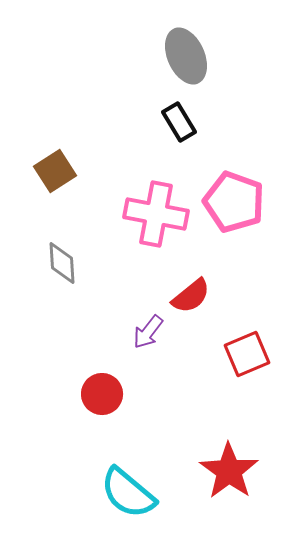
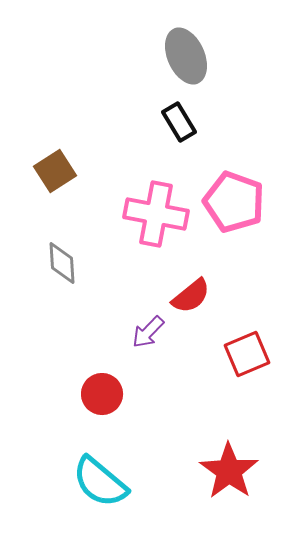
purple arrow: rotated 6 degrees clockwise
cyan semicircle: moved 28 px left, 11 px up
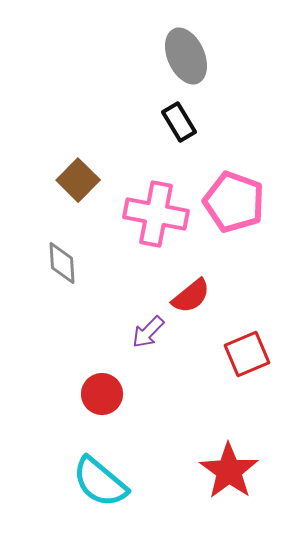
brown square: moved 23 px right, 9 px down; rotated 12 degrees counterclockwise
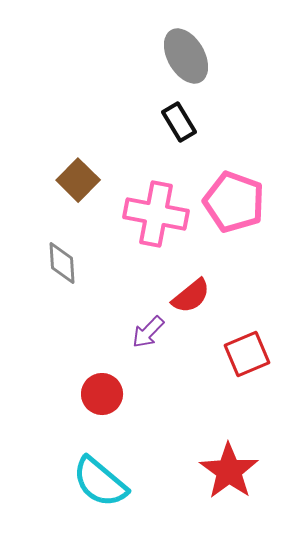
gray ellipse: rotated 6 degrees counterclockwise
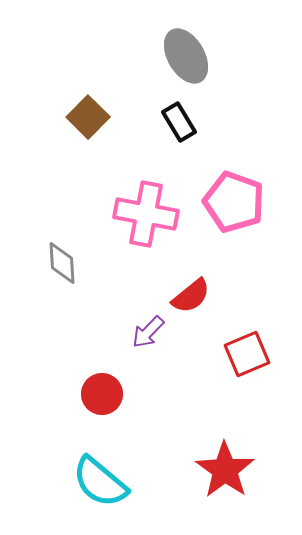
brown square: moved 10 px right, 63 px up
pink cross: moved 10 px left
red star: moved 4 px left, 1 px up
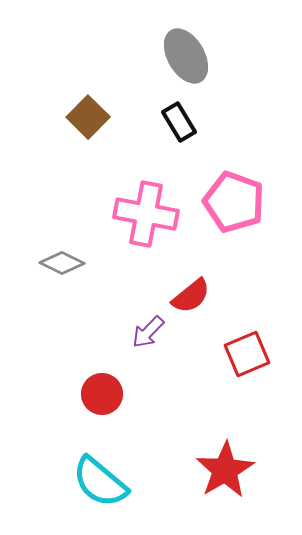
gray diamond: rotated 60 degrees counterclockwise
red star: rotated 6 degrees clockwise
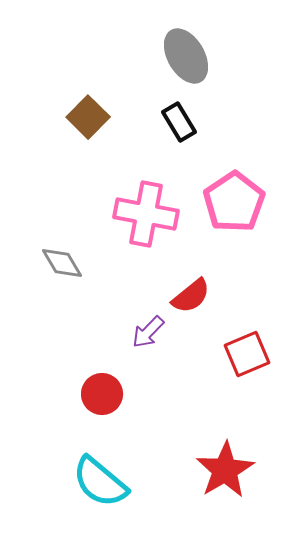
pink pentagon: rotated 18 degrees clockwise
gray diamond: rotated 33 degrees clockwise
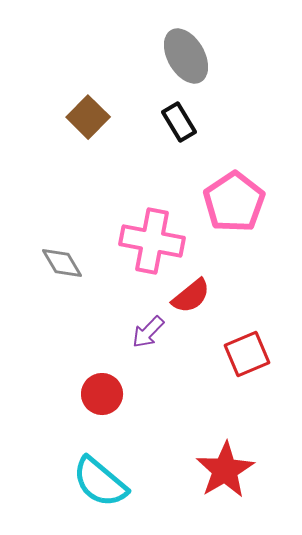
pink cross: moved 6 px right, 27 px down
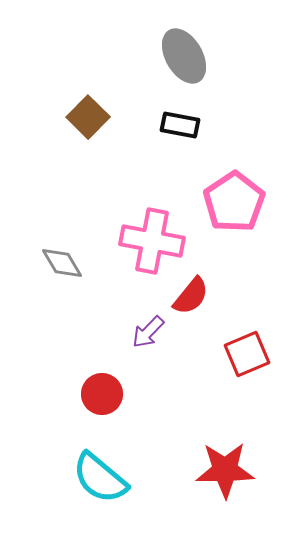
gray ellipse: moved 2 px left
black rectangle: moved 1 px right, 3 px down; rotated 48 degrees counterclockwise
red semicircle: rotated 12 degrees counterclockwise
red star: rotated 30 degrees clockwise
cyan semicircle: moved 4 px up
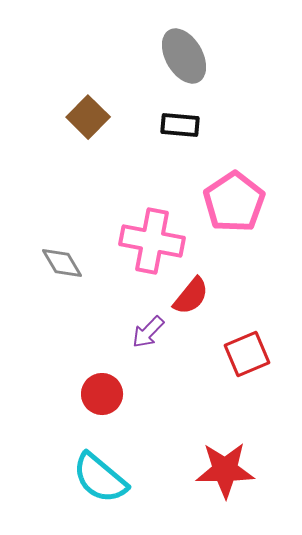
black rectangle: rotated 6 degrees counterclockwise
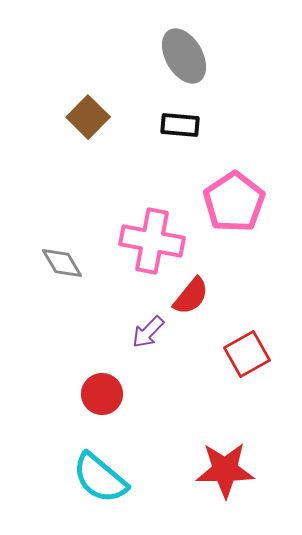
red square: rotated 6 degrees counterclockwise
